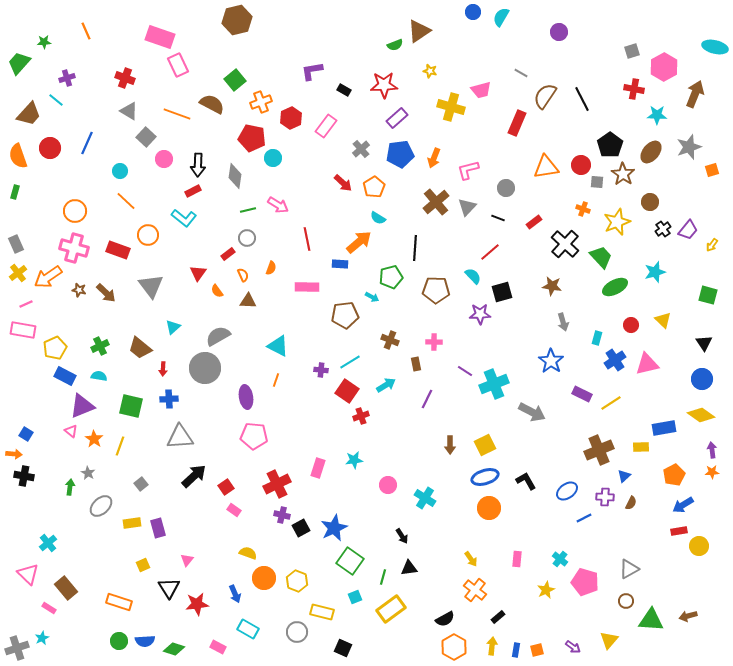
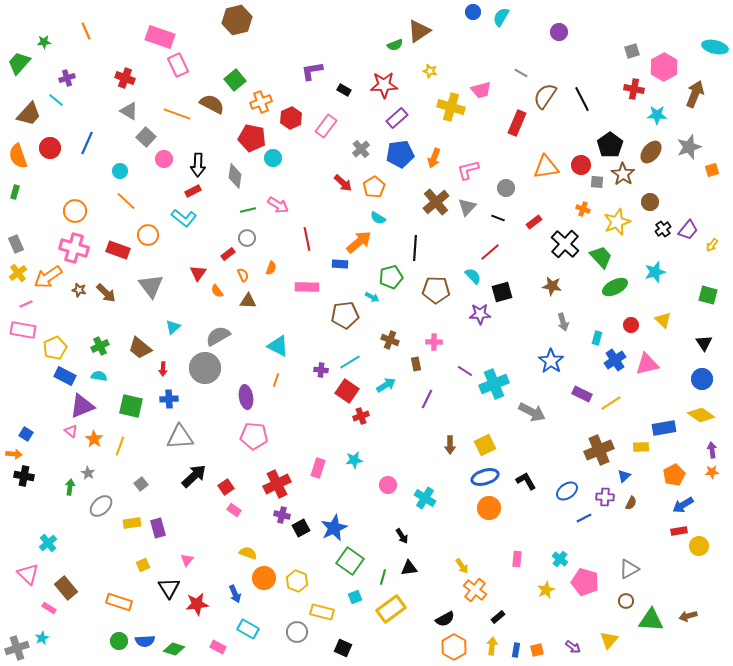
yellow arrow at (471, 559): moved 9 px left, 7 px down
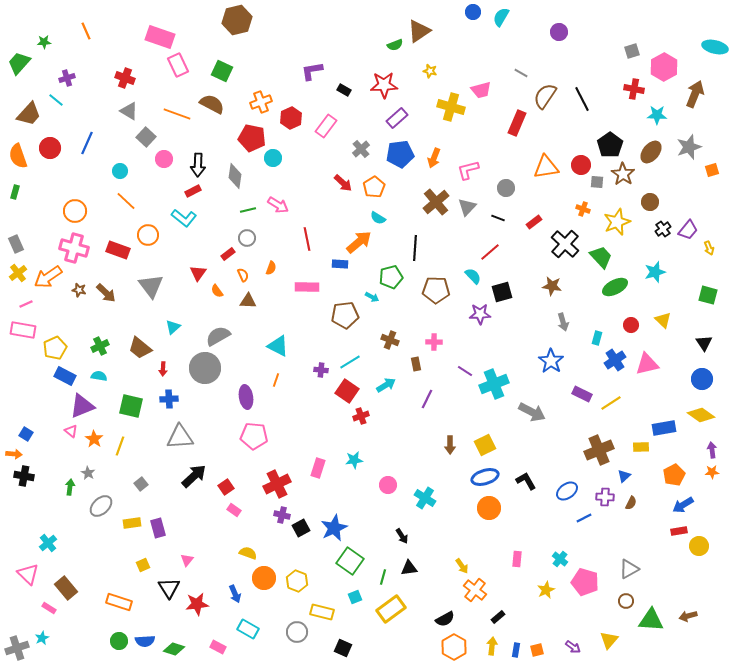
green square at (235, 80): moved 13 px left, 9 px up; rotated 25 degrees counterclockwise
yellow arrow at (712, 245): moved 3 px left, 3 px down; rotated 56 degrees counterclockwise
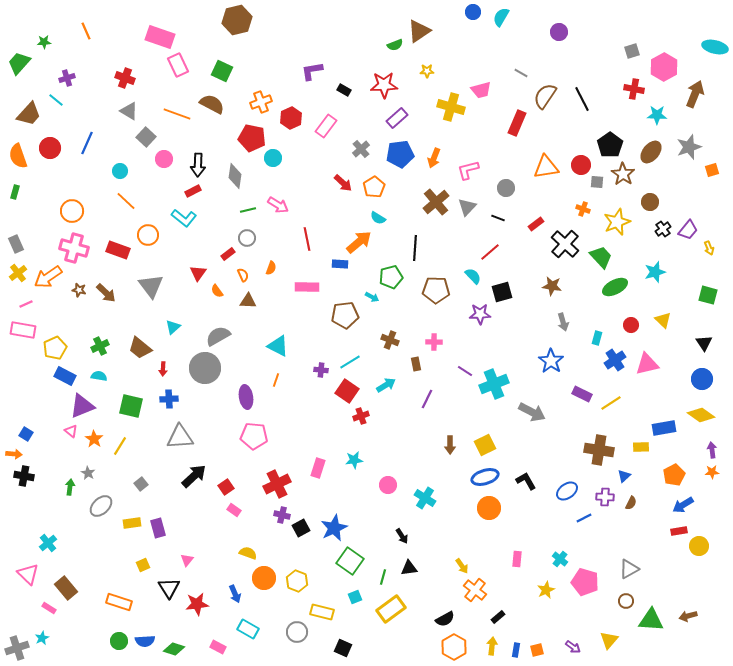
yellow star at (430, 71): moved 3 px left; rotated 16 degrees counterclockwise
orange circle at (75, 211): moved 3 px left
red rectangle at (534, 222): moved 2 px right, 2 px down
yellow line at (120, 446): rotated 12 degrees clockwise
brown cross at (599, 450): rotated 32 degrees clockwise
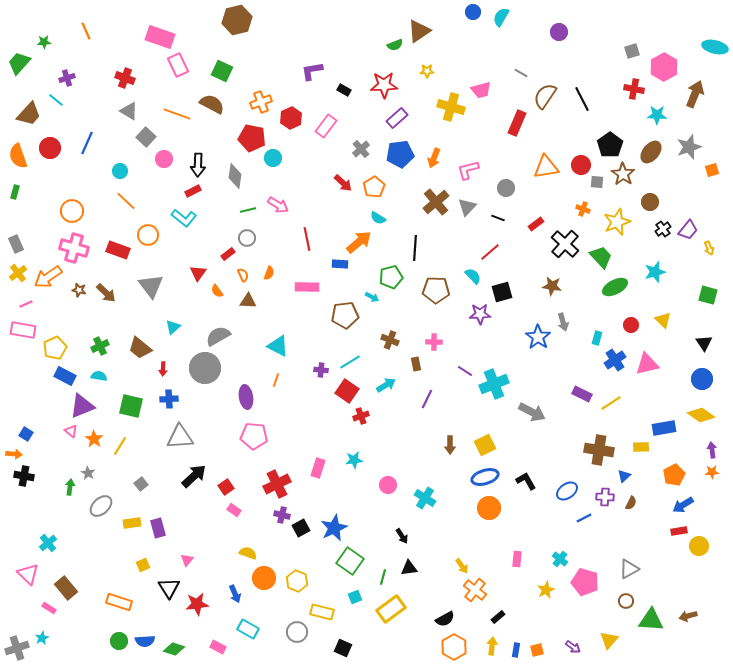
orange semicircle at (271, 268): moved 2 px left, 5 px down
blue star at (551, 361): moved 13 px left, 24 px up
